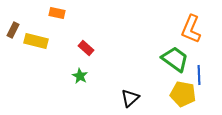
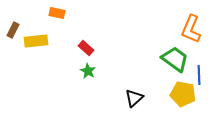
yellow rectangle: rotated 20 degrees counterclockwise
green star: moved 8 px right, 5 px up
black triangle: moved 4 px right
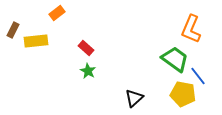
orange rectangle: rotated 49 degrees counterclockwise
blue line: moved 1 px left, 1 px down; rotated 36 degrees counterclockwise
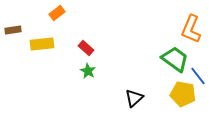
brown rectangle: rotated 56 degrees clockwise
yellow rectangle: moved 6 px right, 3 px down
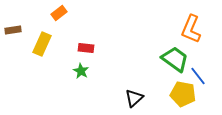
orange rectangle: moved 2 px right
yellow rectangle: rotated 60 degrees counterclockwise
red rectangle: rotated 35 degrees counterclockwise
green star: moved 7 px left
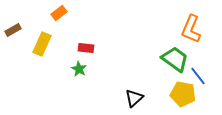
brown rectangle: rotated 21 degrees counterclockwise
green star: moved 2 px left, 2 px up
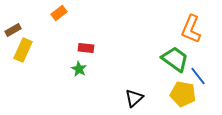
yellow rectangle: moved 19 px left, 6 px down
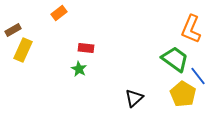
yellow pentagon: rotated 20 degrees clockwise
